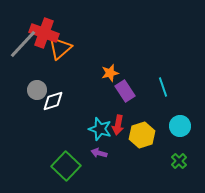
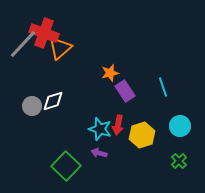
gray circle: moved 5 px left, 16 px down
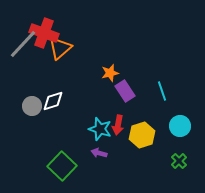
cyan line: moved 1 px left, 4 px down
green square: moved 4 px left
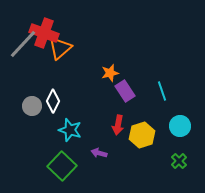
white diamond: rotated 45 degrees counterclockwise
cyan star: moved 30 px left, 1 px down
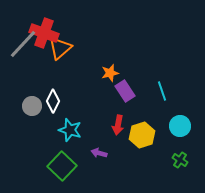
green cross: moved 1 px right, 1 px up; rotated 14 degrees counterclockwise
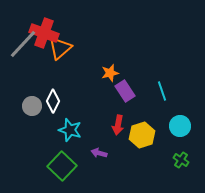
green cross: moved 1 px right
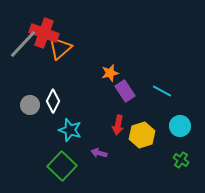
cyan line: rotated 42 degrees counterclockwise
gray circle: moved 2 px left, 1 px up
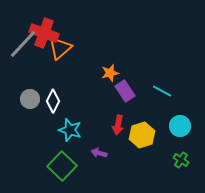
gray circle: moved 6 px up
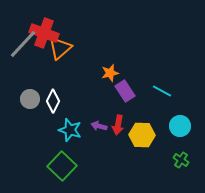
yellow hexagon: rotated 20 degrees clockwise
purple arrow: moved 27 px up
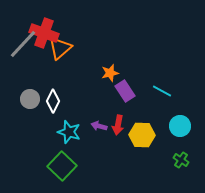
cyan star: moved 1 px left, 2 px down
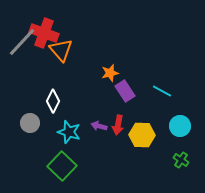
gray line: moved 1 px left, 2 px up
orange triangle: moved 1 px right, 2 px down; rotated 30 degrees counterclockwise
gray circle: moved 24 px down
